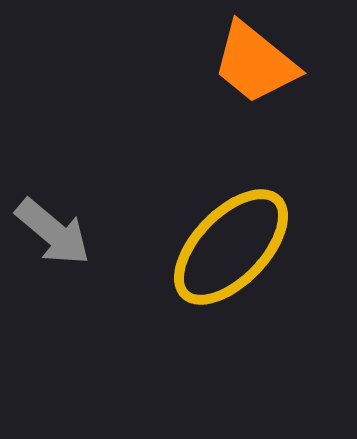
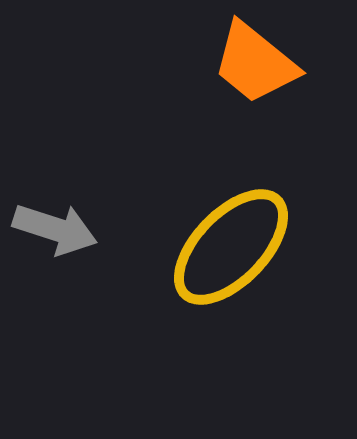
gray arrow: moved 2 px right, 3 px up; rotated 22 degrees counterclockwise
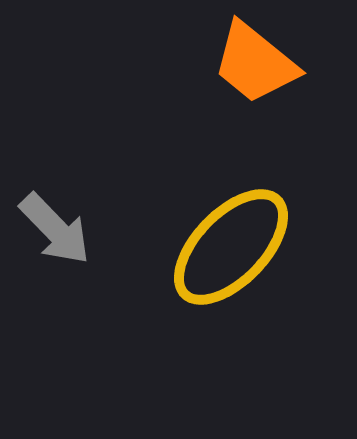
gray arrow: rotated 28 degrees clockwise
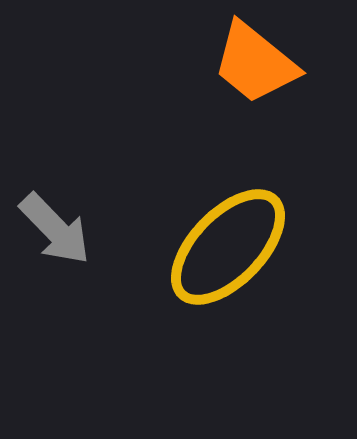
yellow ellipse: moved 3 px left
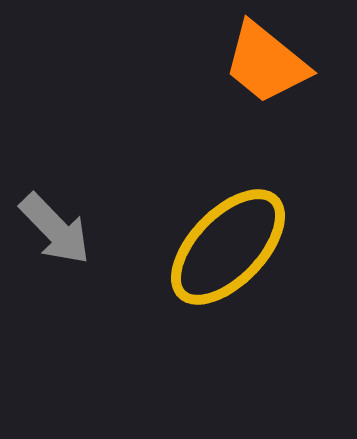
orange trapezoid: moved 11 px right
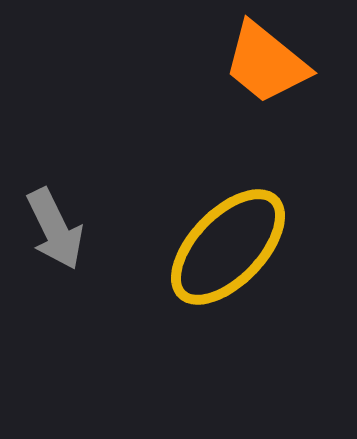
gray arrow: rotated 18 degrees clockwise
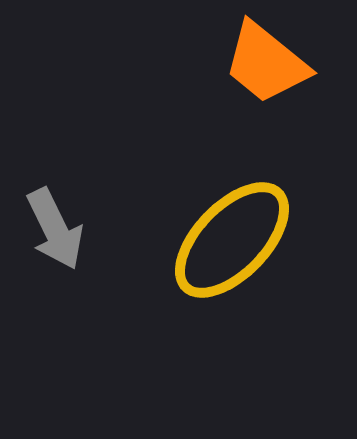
yellow ellipse: moved 4 px right, 7 px up
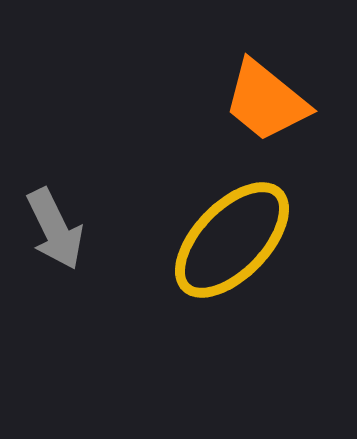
orange trapezoid: moved 38 px down
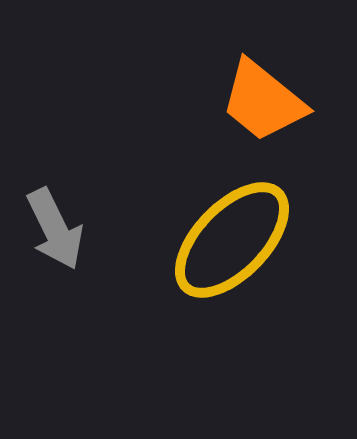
orange trapezoid: moved 3 px left
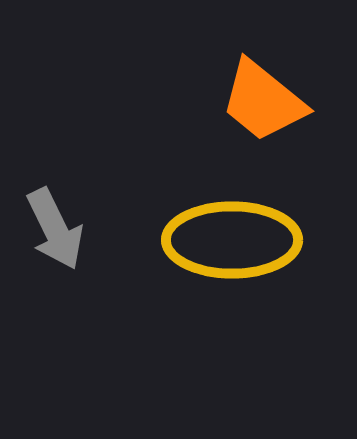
yellow ellipse: rotated 46 degrees clockwise
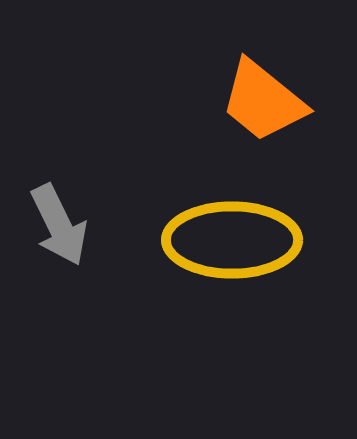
gray arrow: moved 4 px right, 4 px up
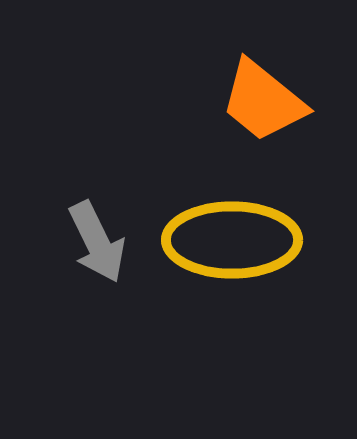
gray arrow: moved 38 px right, 17 px down
